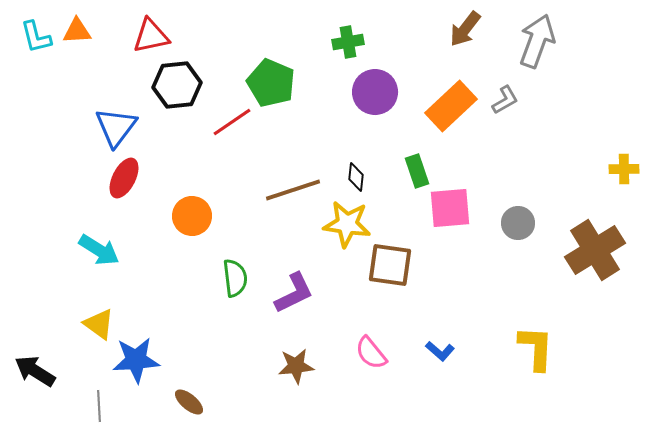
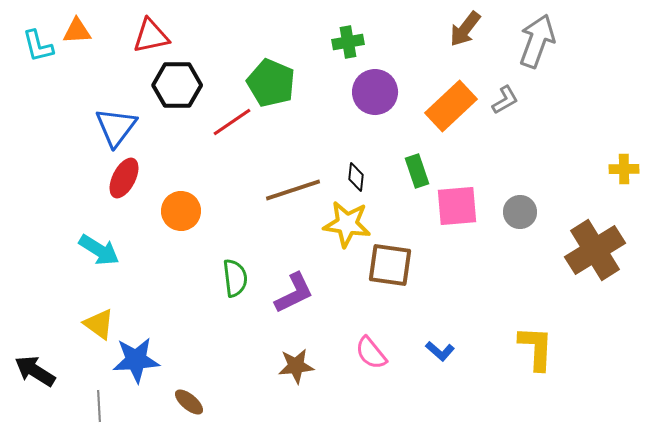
cyan L-shape: moved 2 px right, 9 px down
black hexagon: rotated 6 degrees clockwise
pink square: moved 7 px right, 2 px up
orange circle: moved 11 px left, 5 px up
gray circle: moved 2 px right, 11 px up
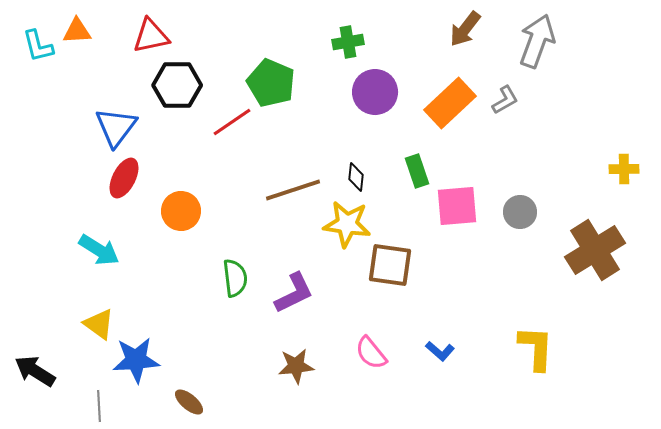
orange rectangle: moved 1 px left, 3 px up
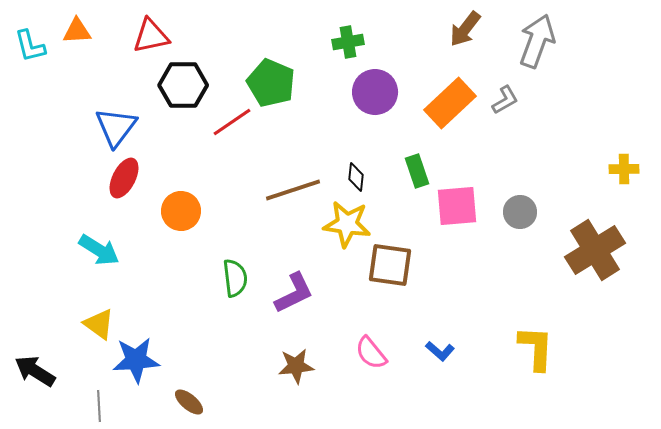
cyan L-shape: moved 8 px left
black hexagon: moved 6 px right
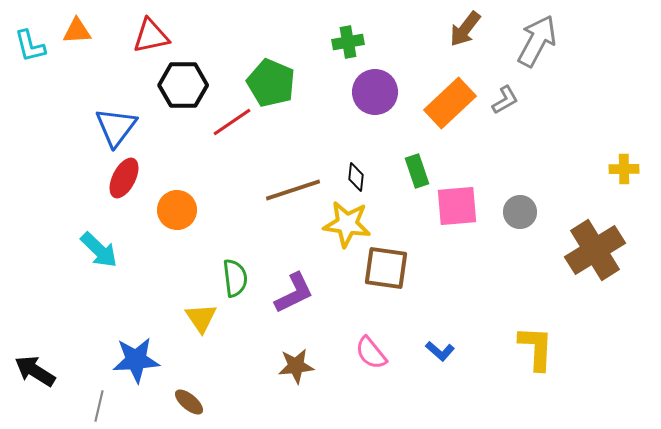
gray arrow: rotated 8 degrees clockwise
orange circle: moved 4 px left, 1 px up
cyan arrow: rotated 12 degrees clockwise
brown square: moved 4 px left, 3 px down
yellow triangle: moved 102 px right, 6 px up; rotated 20 degrees clockwise
gray line: rotated 16 degrees clockwise
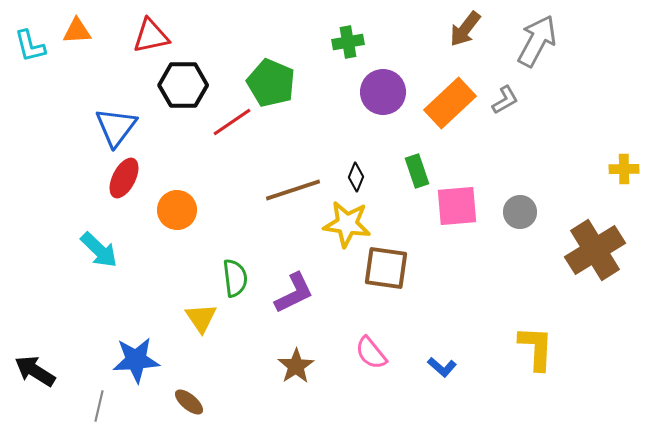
purple circle: moved 8 px right
black diamond: rotated 16 degrees clockwise
blue L-shape: moved 2 px right, 16 px down
brown star: rotated 27 degrees counterclockwise
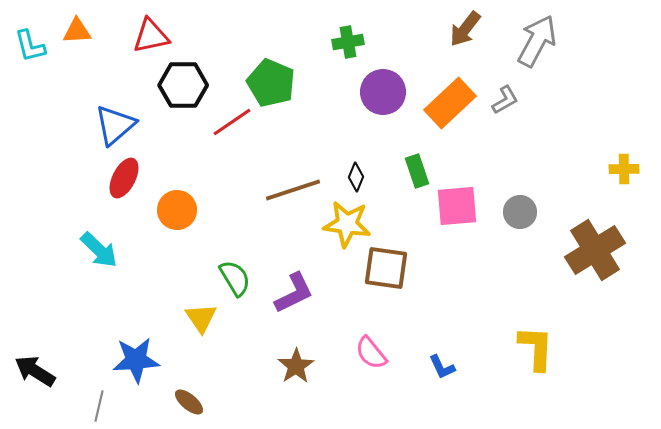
blue triangle: moved 1 px left, 2 px up; rotated 12 degrees clockwise
green semicircle: rotated 24 degrees counterclockwise
blue L-shape: rotated 24 degrees clockwise
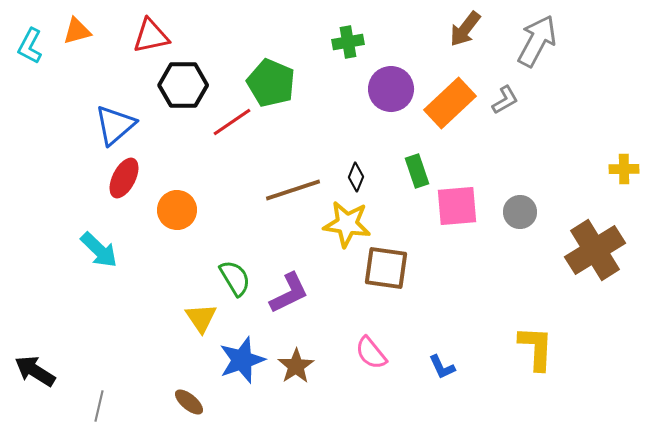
orange triangle: rotated 12 degrees counterclockwise
cyan L-shape: rotated 42 degrees clockwise
purple circle: moved 8 px right, 3 px up
purple L-shape: moved 5 px left
blue star: moved 106 px right; rotated 15 degrees counterclockwise
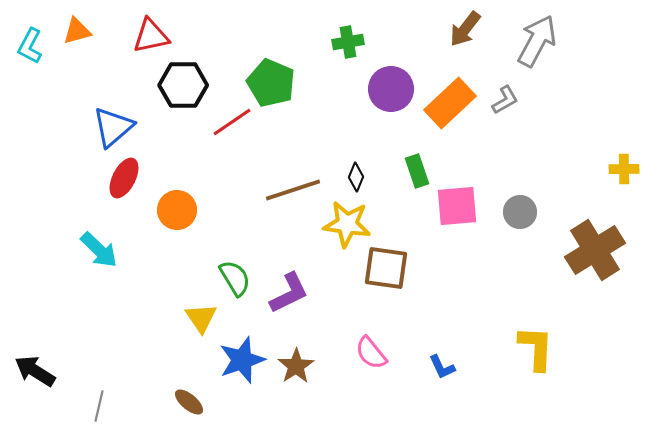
blue triangle: moved 2 px left, 2 px down
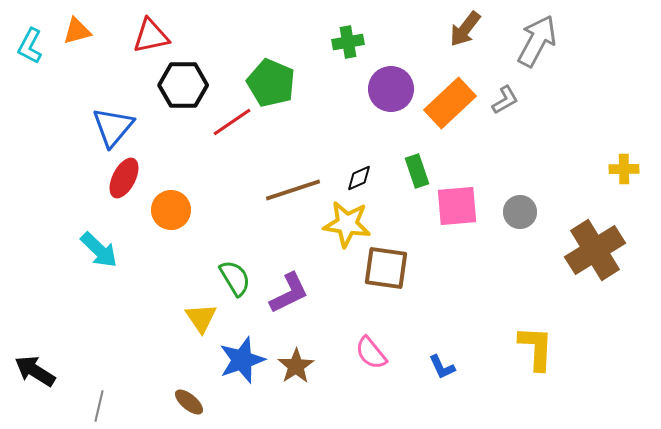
blue triangle: rotated 9 degrees counterclockwise
black diamond: moved 3 px right, 1 px down; rotated 44 degrees clockwise
orange circle: moved 6 px left
